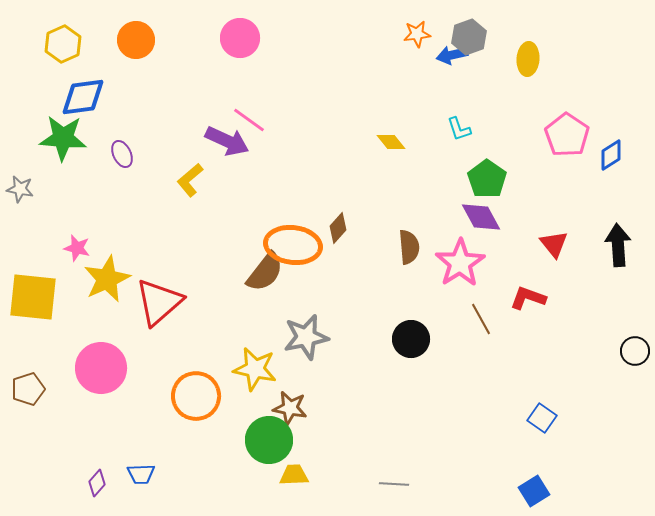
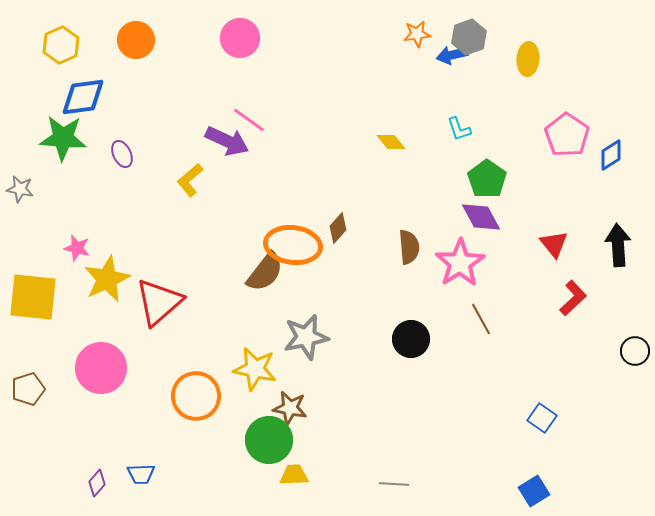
yellow hexagon at (63, 44): moved 2 px left, 1 px down
red L-shape at (528, 298): moved 45 px right; rotated 117 degrees clockwise
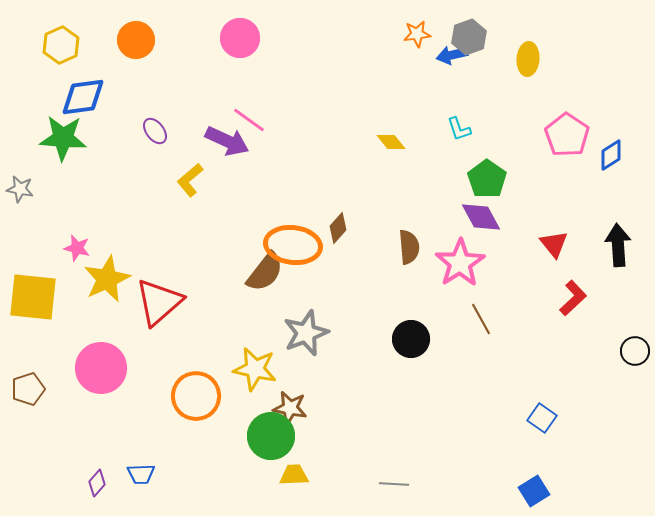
purple ellipse at (122, 154): moved 33 px right, 23 px up; rotated 12 degrees counterclockwise
gray star at (306, 337): moved 4 px up; rotated 9 degrees counterclockwise
green circle at (269, 440): moved 2 px right, 4 px up
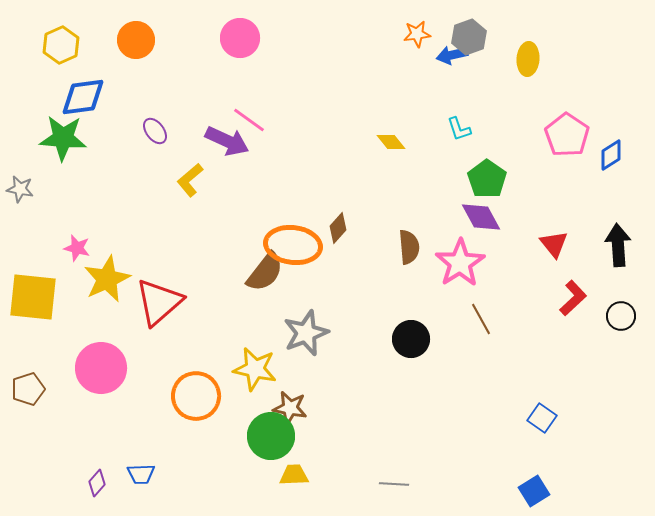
black circle at (635, 351): moved 14 px left, 35 px up
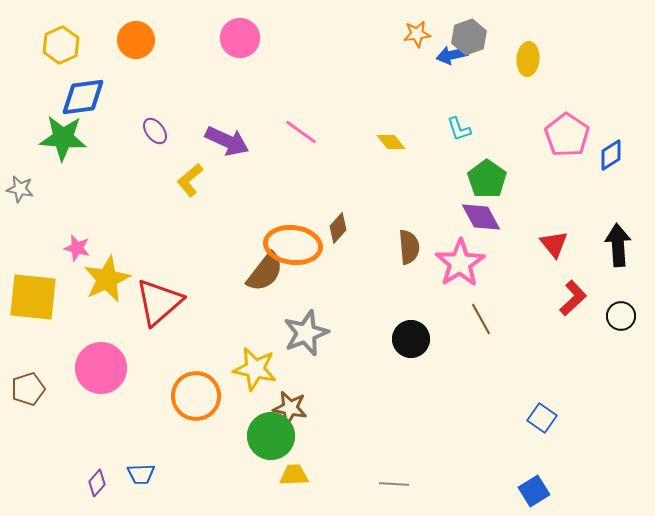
pink line at (249, 120): moved 52 px right, 12 px down
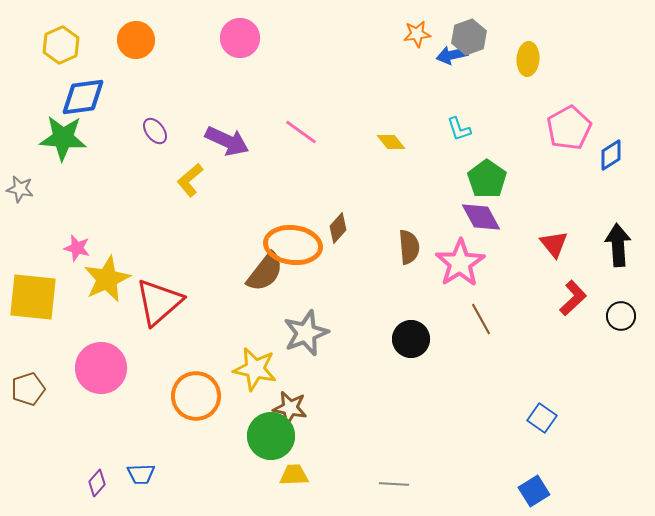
pink pentagon at (567, 135): moved 2 px right, 7 px up; rotated 9 degrees clockwise
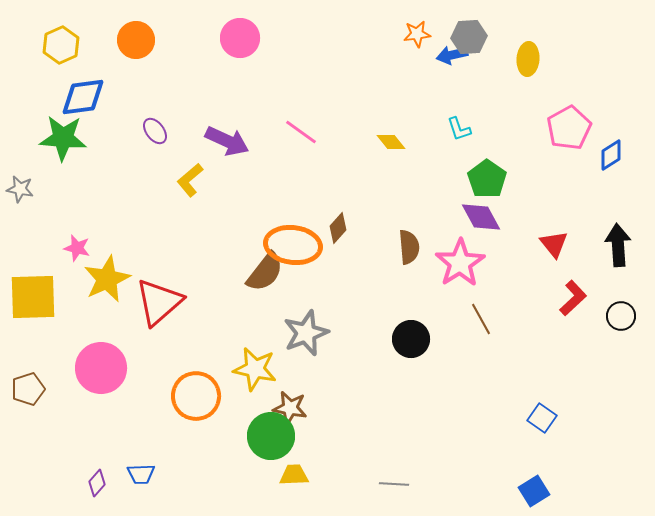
gray hexagon at (469, 37): rotated 16 degrees clockwise
yellow square at (33, 297): rotated 8 degrees counterclockwise
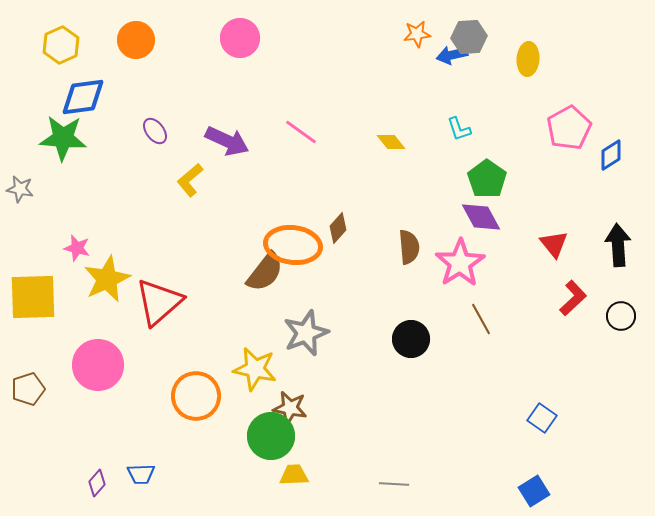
pink circle at (101, 368): moved 3 px left, 3 px up
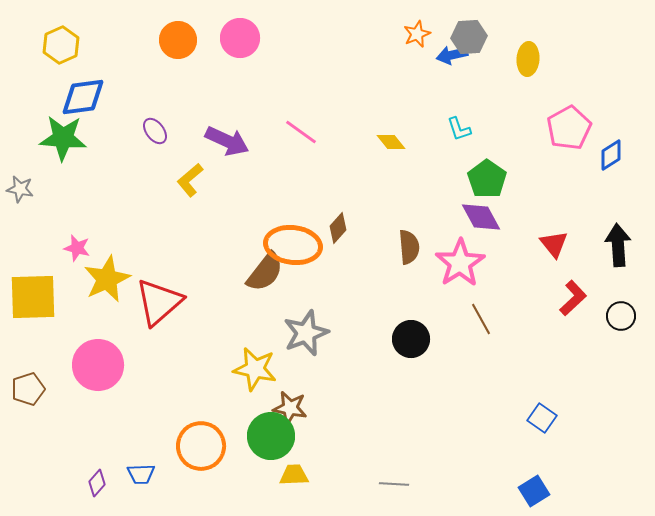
orange star at (417, 34): rotated 16 degrees counterclockwise
orange circle at (136, 40): moved 42 px right
orange circle at (196, 396): moved 5 px right, 50 px down
